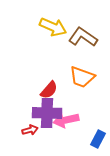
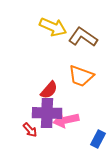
orange trapezoid: moved 1 px left, 1 px up
red arrow: rotated 63 degrees clockwise
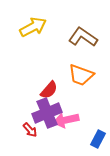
yellow arrow: moved 20 px left; rotated 52 degrees counterclockwise
orange trapezoid: moved 1 px up
purple cross: rotated 24 degrees counterclockwise
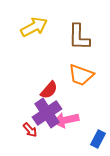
yellow arrow: moved 1 px right
brown L-shape: moved 4 px left; rotated 124 degrees counterclockwise
purple cross: rotated 12 degrees counterclockwise
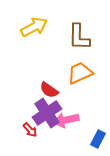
orange trapezoid: moved 1 px left, 2 px up; rotated 136 degrees clockwise
red semicircle: rotated 84 degrees clockwise
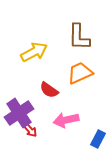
yellow arrow: moved 25 px down
purple cross: moved 28 px left
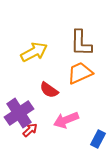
brown L-shape: moved 2 px right, 6 px down
pink arrow: rotated 10 degrees counterclockwise
red arrow: rotated 91 degrees counterclockwise
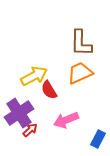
yellow arrow: moved 24 px down
red semicircle: rotated 24 degrees clockwise
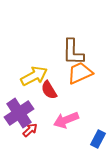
brown L-shape: moved 8 px left, 9 px down
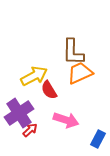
pink arrow: rotated 140 degrees counterclockwise
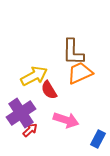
purple cross: moved 2 px right
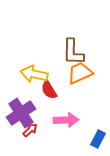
yellow arrow: moved 2 px up; rotated 140 degrees counterclockwise
pink arrow: rotated 20 degrees counterclockwise
